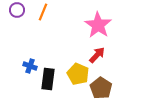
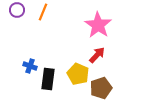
brown pentagon: rotated 20 degrees clockwise
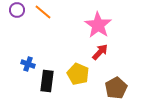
orange line: rotated 72 degrees counterclockwise
red arrow: moved 3 px right, 3 px up
blue cross: moved 2 px left, 2 px up
black rectangle: moved 1 px left, 2 px down
brown pentagon: moved 15 px right; rotated 10 degrees counterclockwise
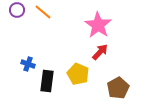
brown pentagon: moved 2 px right
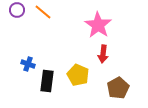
red arrow: moved 3 px right, 2 px down; rotated 144 degrees clockwise
yellow pentagon: moved 1 px down
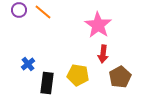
purple circle: moved 2 px right
blue cross: rotated 32 degrees clockwise
yellow pentagon: rotated 15 degrees counterclockwise
black rectangle: moved 2 px down
brown pentagon: moved 2 px right, 11 px up
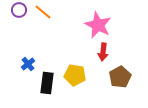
pink star: rotated 8 degrees counterclockwise
red arrow: moved 2 px up
yellow pentagon: moved 3 px left
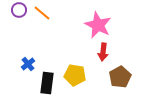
orange line: moved 1 px left, 1 px down
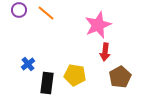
orange line: moved 4 px right
pink star: rotated 24 degrees clockwise
red arrow: moved 2 px right
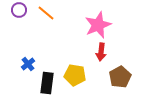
red arrow: moved 4 px left
